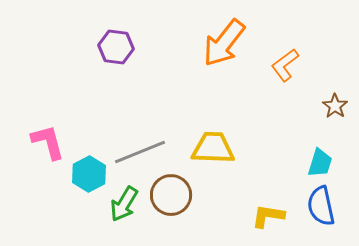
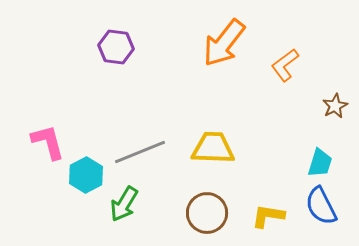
brown star: rotated 10 degrees clockwise
cyan hexagon: moved 3 px left, 1 px down
brown circle: moved 36 px right, 18 px down
blue semicircle: rotated 15 degrees counterclockwise
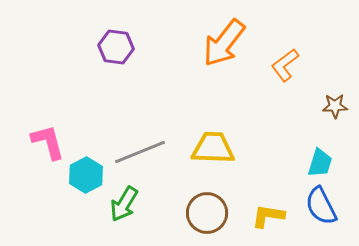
brown star: rotated 25 degrees clockwise
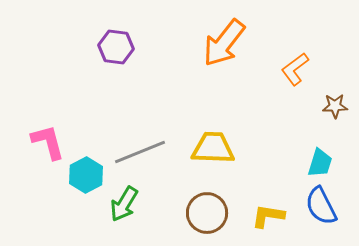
orange L-shape: moved 10 px right, 4 px down
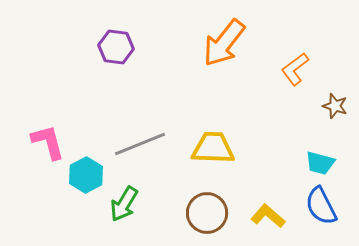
brown star: rotated 20 degrees clockwise
gray line: moved 8 px up
cyan trapezoid: rotated 88 degrees clockwise
yellow L-shape: rotated 32 degrees clockwise
